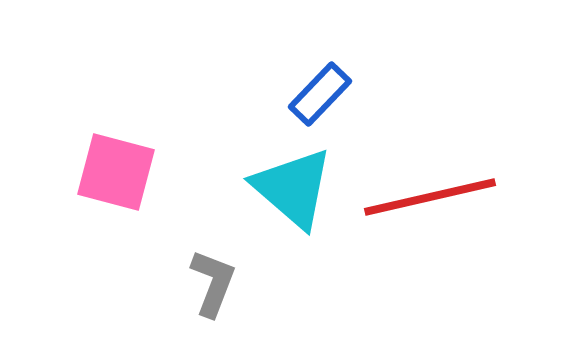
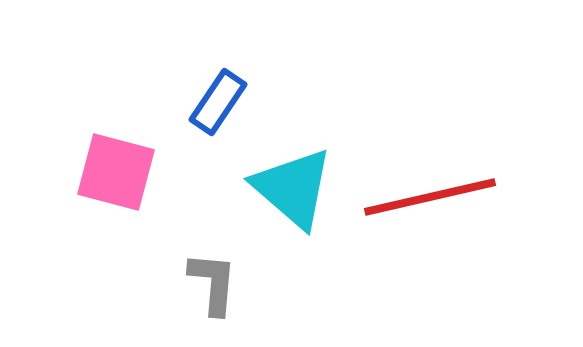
blue rectangle: moved 102 px left, 8 px down; rotated 10 degrees counterclockwise
gray L-shape: rotated 16 degrees counterclockwise
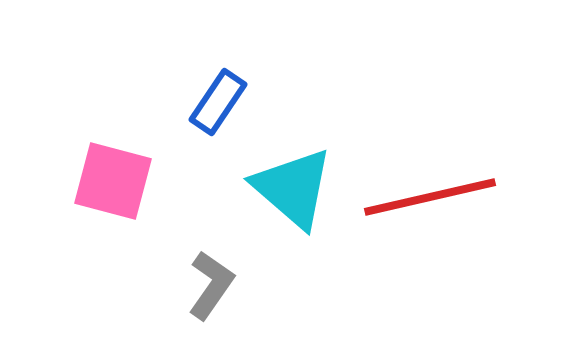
pink square: moved 3 px left, 9 px down
gray L-shape: moved 2 px left, 2 px down; rotated 30 degrees clockwise
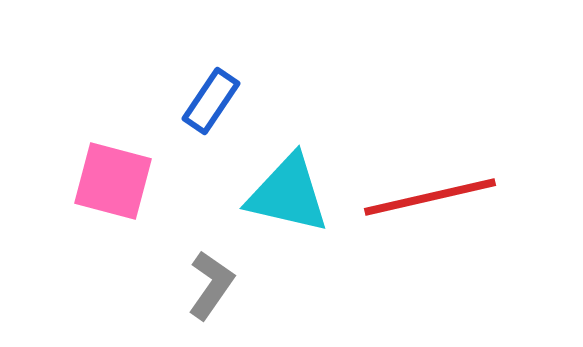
blue rectangle: moved 7 px left, 1 px up
cyan triangle: moved 5 px left, 6 px down; rotated 28 degrees counterclockwise
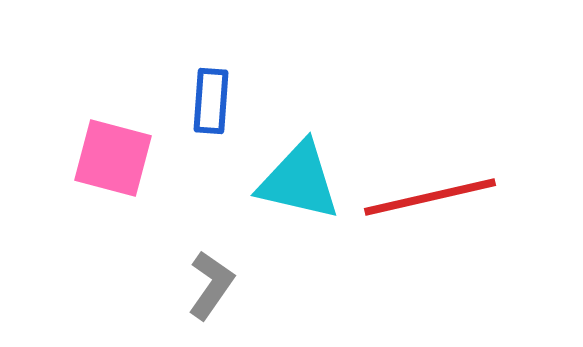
blue rectangle: rotated 30 degrees counterclockwise
pink square: moved 23 px up
cyan triangle: moved 11 px right, 13 px up
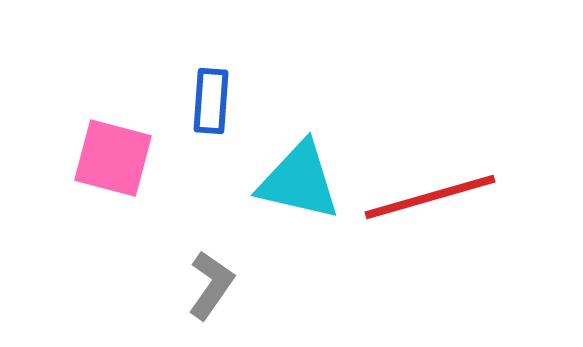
red line: rotated 3 degrees counterclockwise
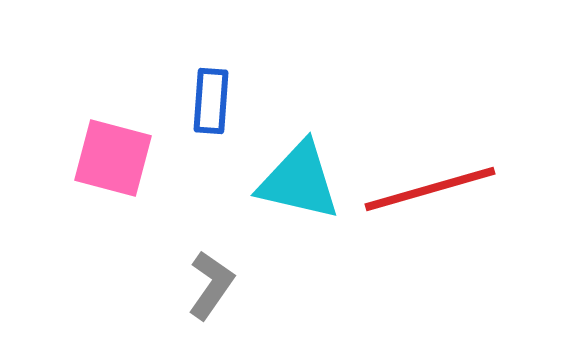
red line: moved 8 px up
